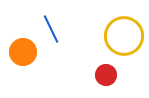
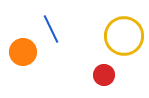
red circle: moved 2 px left
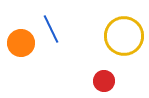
orange circle: moved 2 px left, 9 px up
red circle: moved 6 px down
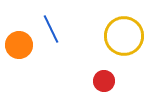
orange circle: moved 2 px left, 2 px down
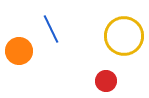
orange circle: moved 6 px down
red circle: moved 2 px right
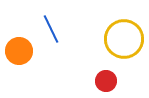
yellow circle: moved 3 px down
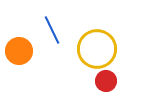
blue line: moved 1 px right, 1 px down
yellow circle: moved 27 px left, 10 px down
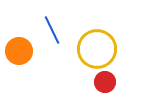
red circle: moved 1 px left, 1 px down
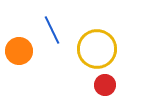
red circle: moved 3 px down
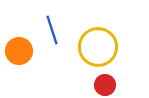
blue line: rotated 8 degrees clockwise
yellow circle: moved 1 px right, 2 px up
